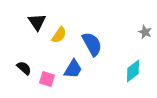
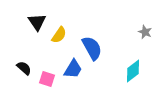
blue semicircle: moved 4 px down
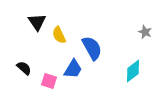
yellow semicircle: rotated 120 degrees clockwise
pink square: moved 2 px right, 2 px down
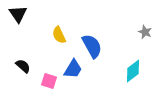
black triangle: moved 19 px left, 8 px up
blue semicircle: moved 2 px up
black semicircle: moved 1 px left, 2 px up
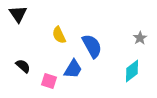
gray star: moved 5 px left, 6 px down; rotated 16 degrees clockwise
cyan diamond: moved 1 px left
